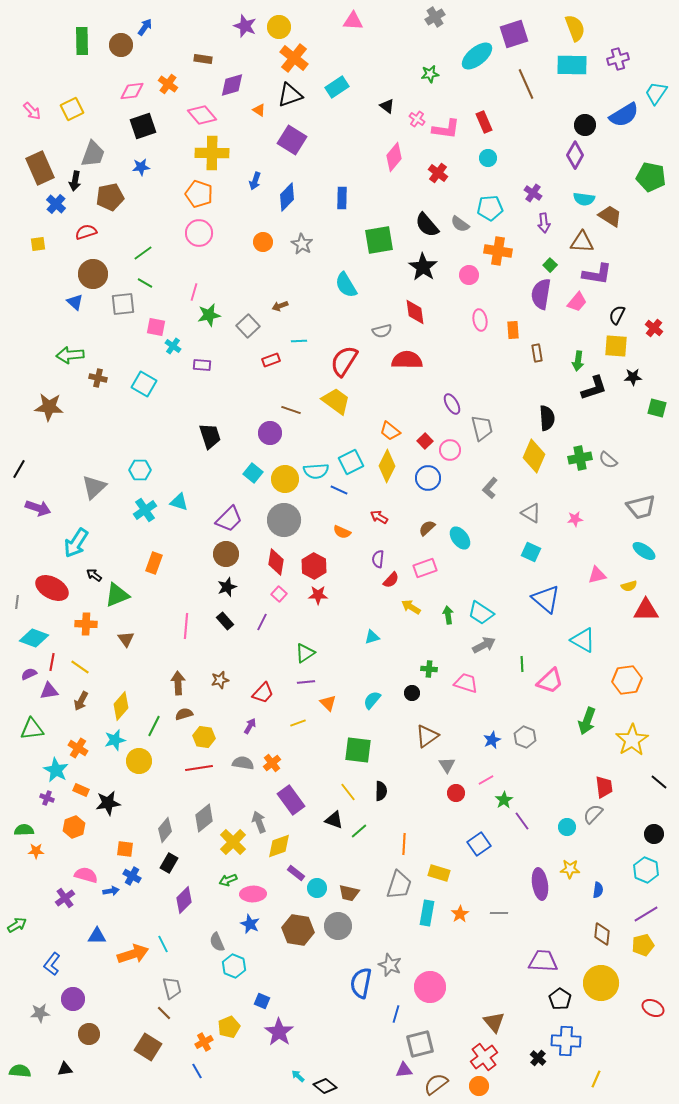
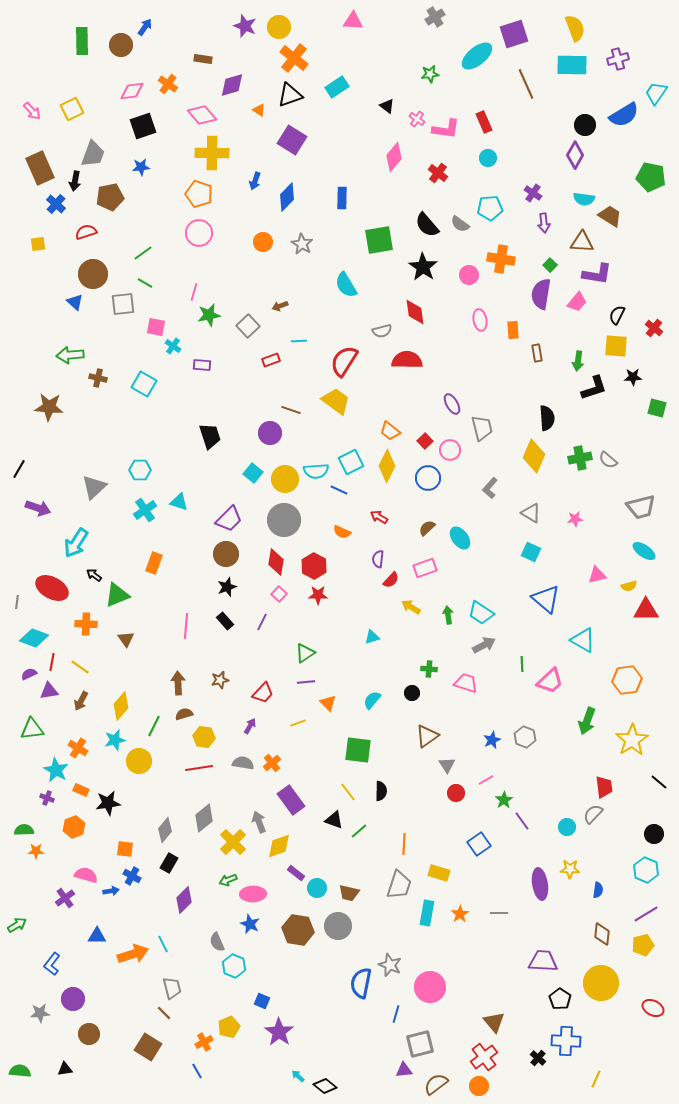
orange cross at (498, 251): moved 3 px right, 8 px down
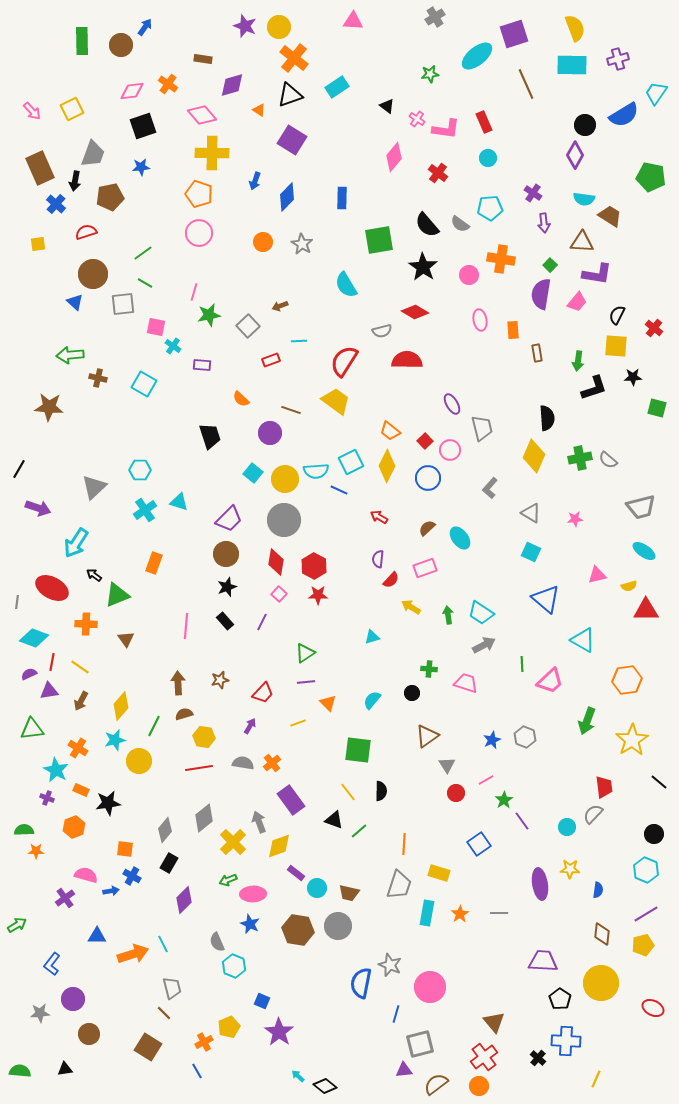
red diamond at (415, 312): rotated 52 degrees counterclockwise
orange semicircle at (342, 532): moved 101 px left, 133 px up; rotated 18 degrees clockwise
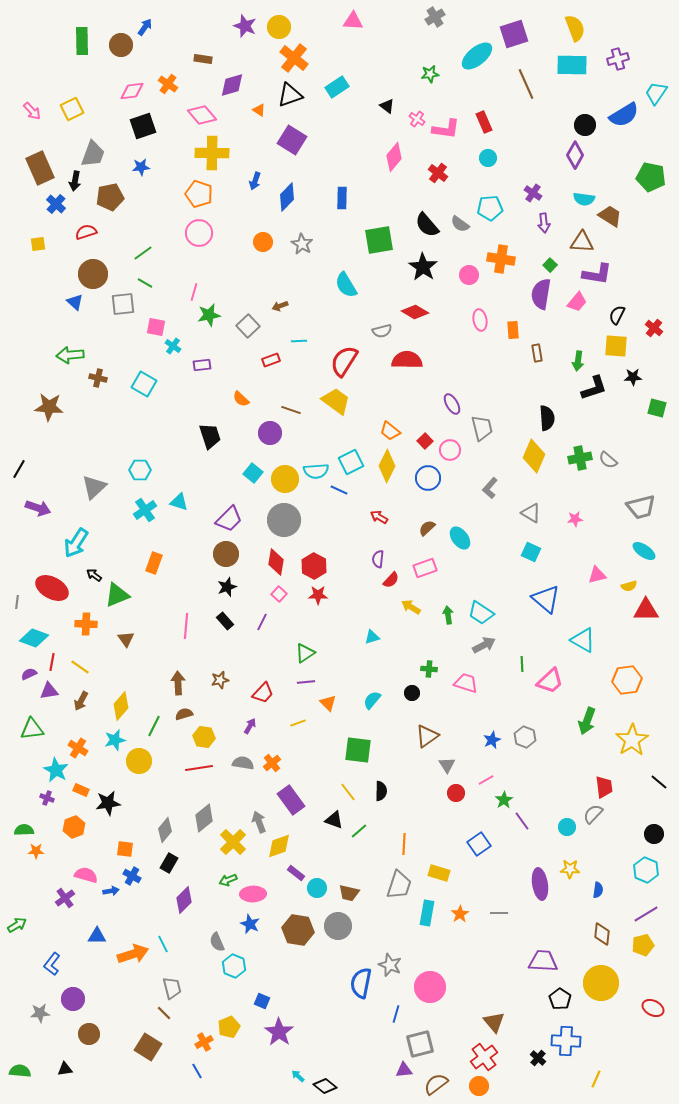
purple rectangle at (202, 365): rotated 12 degrees counterclockwise
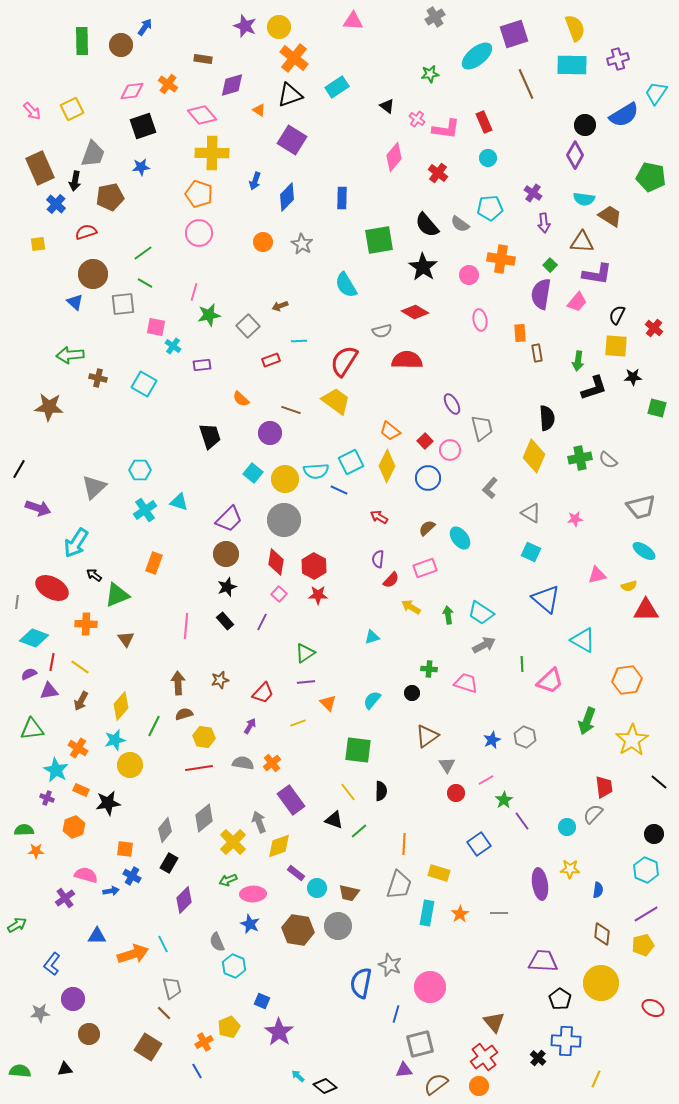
orange rectangle at (513, 330): moved 7 px right, 3 px down
yellow circle at (139, 761): moved 9 px left, 4 px down
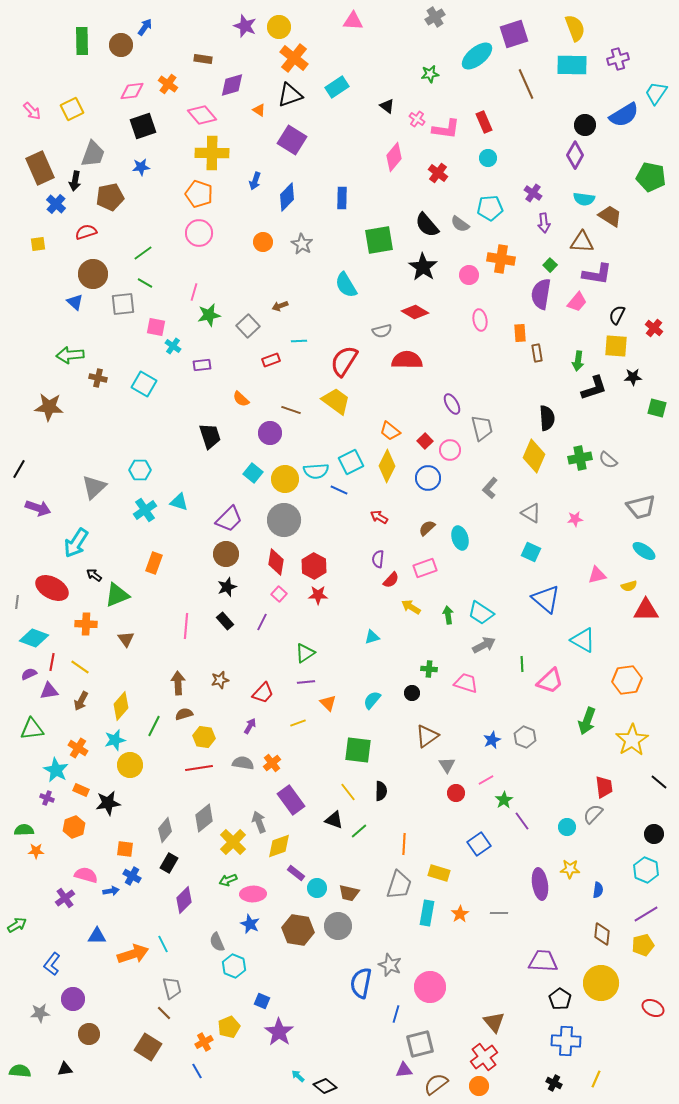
cyan ellipse at (460, 538): rotated 20 degrees clockwise
black cross at (538, 1058): moved 16 px right, 25 px down; rotated 14 degrees counterclockwise
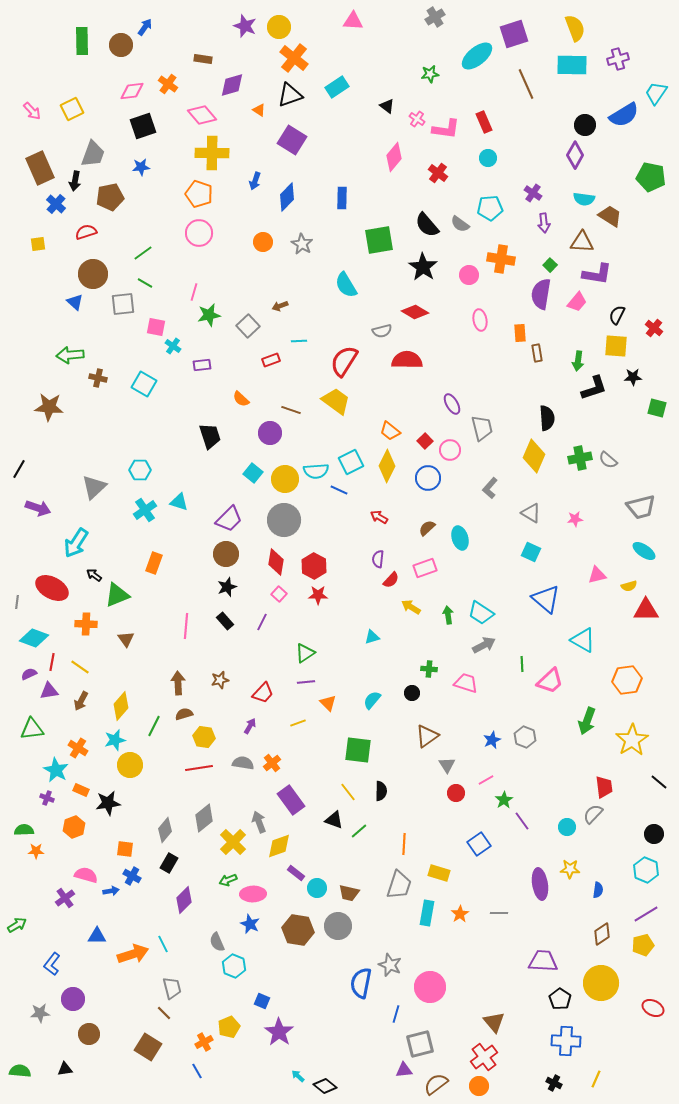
brown diamond at (602, 934): rotated 50 degrees clockwise
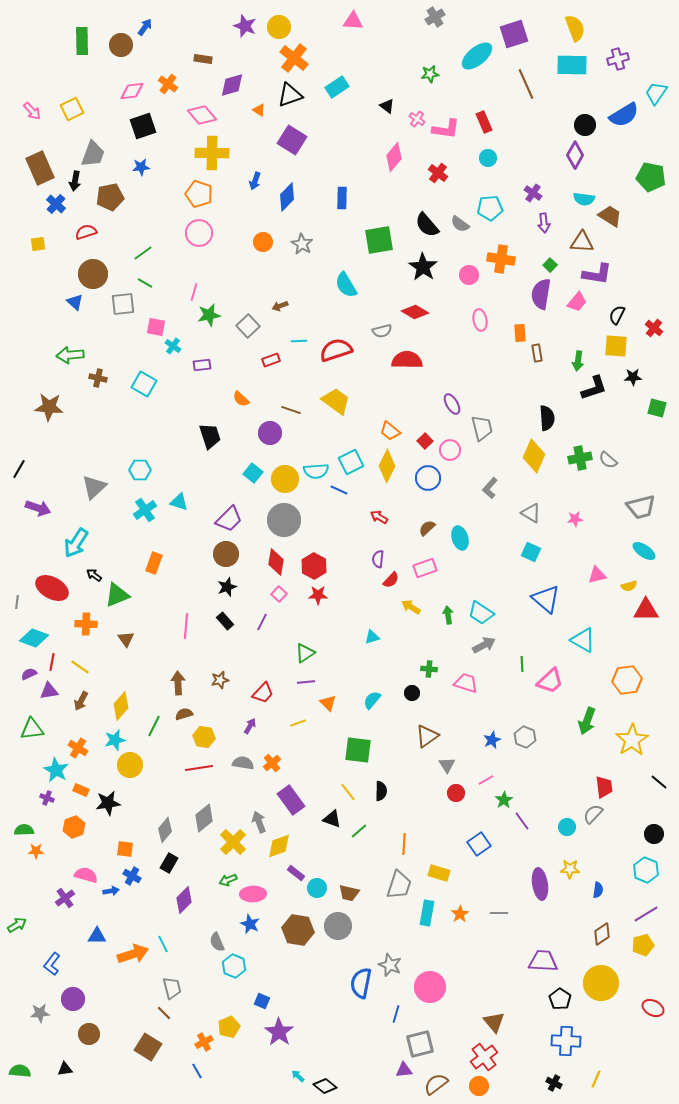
red semicircle at (344, 361): moved 8 px left, 11 px up; rotated 40 degrees clockwise
black triangle at (334, 820): moved 2 px left, 1 px up
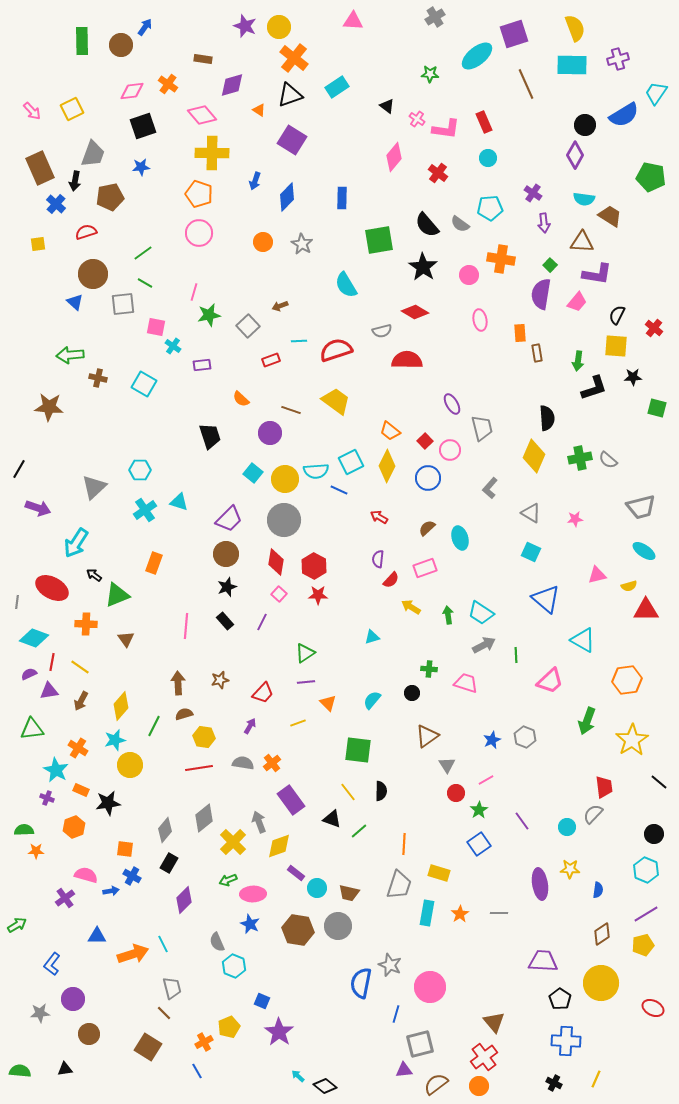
green star at (430, 74): rotated 12 degrees clockwise
green line at (522, 664): moved 6 px left, 9 px up
green star at (504, 800): moved 25 px left, 10 px down
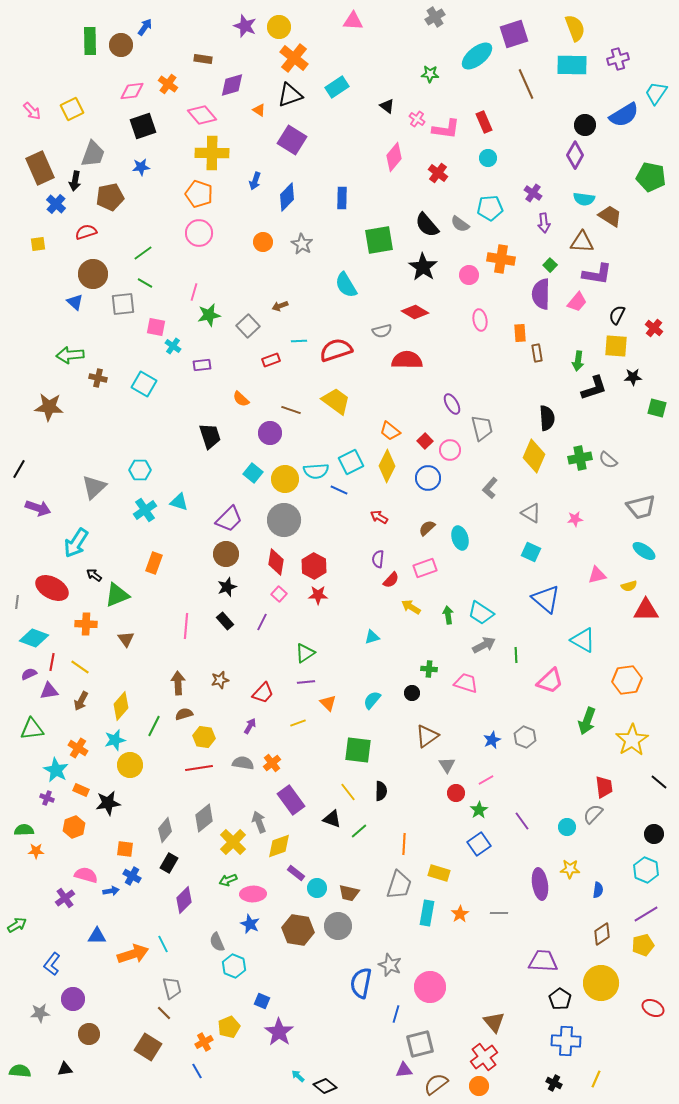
green rectangle at (82, 41): moved 8 px right
purple semicircle at (541, 294): rotated 8 degrees counterclockwise
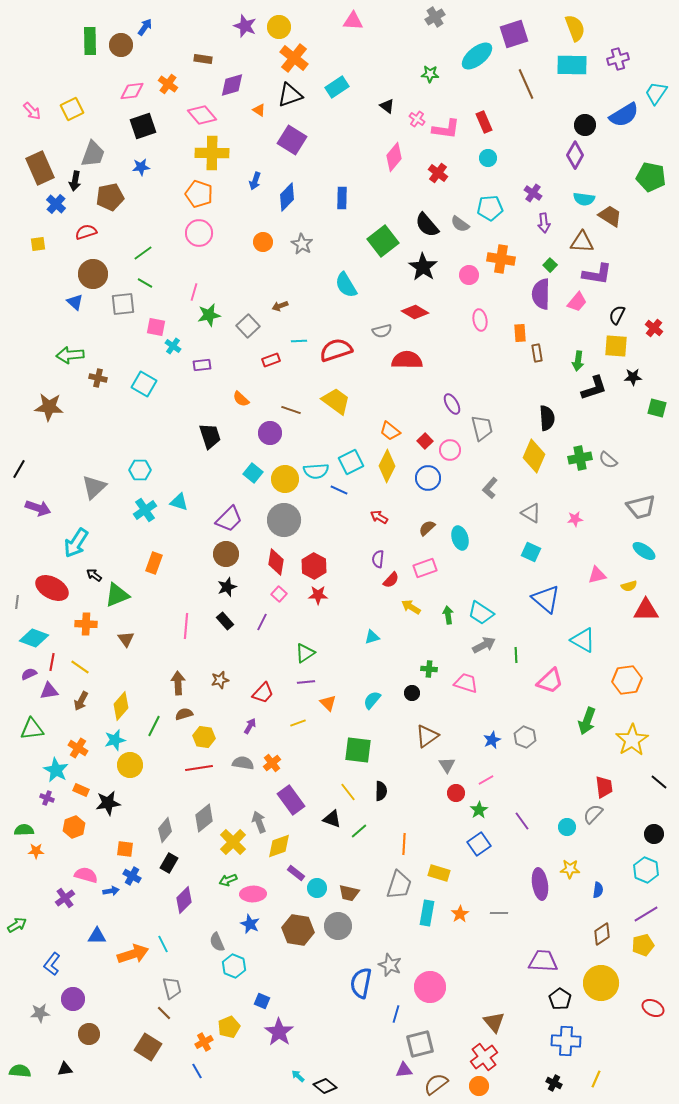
green square at (379, 240): moved 4 px right, 1 px down; rotated 28 degrees counterclockwise
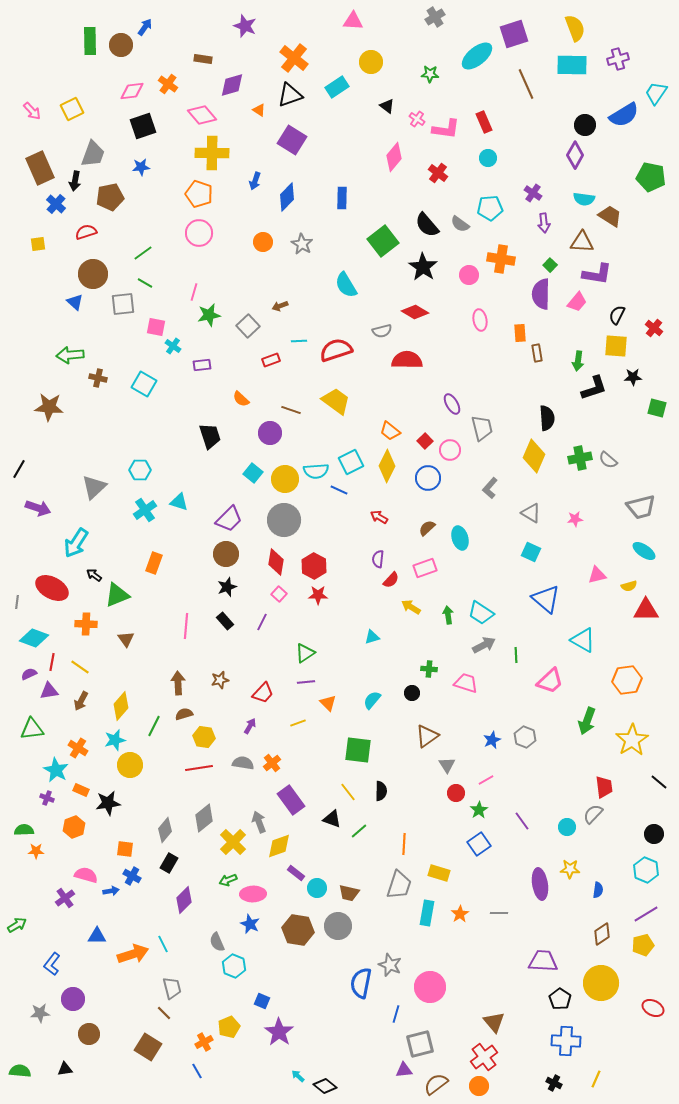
yellow circle at (279, 27): moved 92 px right, 35 px down
